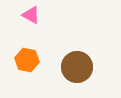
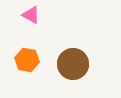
brown circle: moved 4 px left, 3 px up
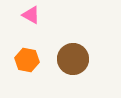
brown circle: moved 5 px up
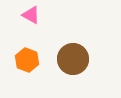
orange hexagon: rotated 10 degrees clockwise
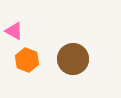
pink triangle: moved 17 px left, 16 px down
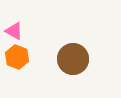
orange hexagon: moved 10 px left, 3 px up
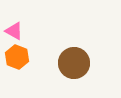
brown circle: moved 1 px right, 4 px down
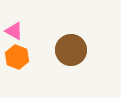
brown circle: moved 3 px left, 13 px up
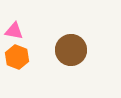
pink triangle: rotated 18 degrees counterclockwise
